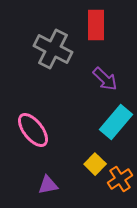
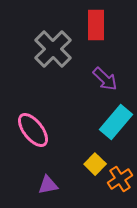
gray cross: rotated 18 degrees clockwise
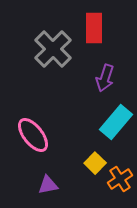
red rectangle: moved 2 px left, 3 px down
purple arrow: moved 1 px up; rotated 64 degrees clockwise
pink ellipse: moved 5 px down
yellow square: moved 1 px up
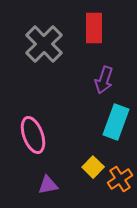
gray cross: moved 9 px left, 5 px up
purple arrow: moved 1 px left, 2 px down
cyan rectangle: rotated 20 degrees counterclockwise
pink ellipse: rotated 18 degrees clockwise
yellow square: moved 2 px left, 4 px down
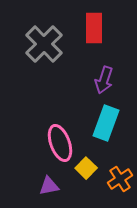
cyan rectangle: moved 10 px left, 1 px down
pink ellipse: moved 27 px right, 8 px down
yellow square: moved 7 px left, 1 px down
purple triangle: moved 1 px right, 1 px down
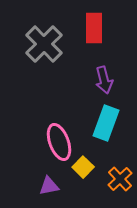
purple arrow: rotated 32 degrees counterclockwise
pink ellipse: moved 1 px left, 1 px up
yellow square: moved 3 px left, 1 px up
orange cross: rotated 10 degrees counterclockwise
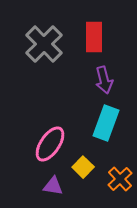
red rectangle: moved 9 px down
pink ellipse: moved 9 px left, 2 px down; rotated 54 degrees clockwise
purple triangle: moved 4 px right; rotated 20 degrees clockwise
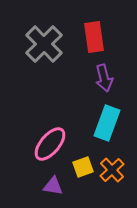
red rectangle: rotated 8 degrees counterclockwise
purple arrow: moved 2 px up
cyan rectangle: moved 1 px right
pink ellipse: rotated 6 degrees clockwise
yellow square: rotated 25 degrees clockwise
orange cross: moved 8 px left, 9 px up
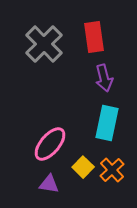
cyan rectangle: rotated 8 degrees counterclockwise
yellow square: rotated 25 degrees counterclockwise
purple triangle: moved 4 px left, 2 px up
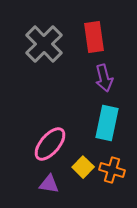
orange cross: rotated 30 degrees counterclockwise
